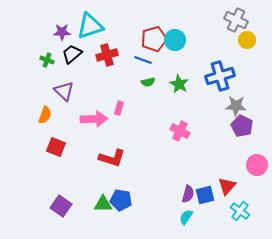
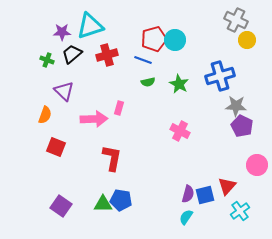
red L-shape: rotated 96 degrees counterclockwise
cyan cross: rotated 18 degrees clockwise
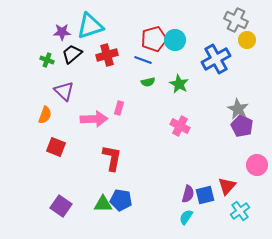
blue cross: moved 4 px left, 17 px up; rotated 12 degrees counterclockwise
gray star: moved 2 px right, 3 px down; rotated 25 degrees clockwise
pink cross: moved 5 px up
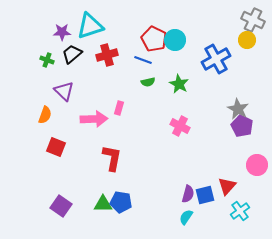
gray cross: moved 17 px right
red pentagon: rotated 30 degrees counterclockwise
blue pentagon: moved 2 px down
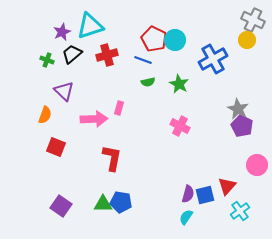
purple star: rotated 24 degrees counterclockwise
blue cross: moved 3 px left
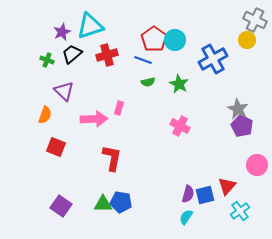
gray cross: moved 2 px right
red pentagon: rotated 10 degrees clockwise
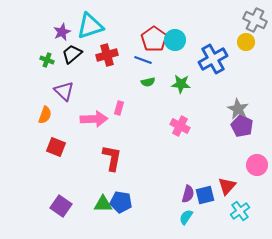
yellow circle: moved 1 px left, 2 px down
green star: moved 2 px right; rotated 24 degrees counterclockwise
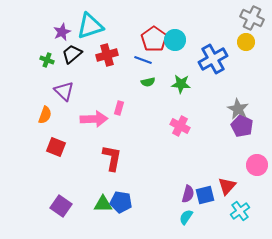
gray cross: moved 3 px left, 2 px up
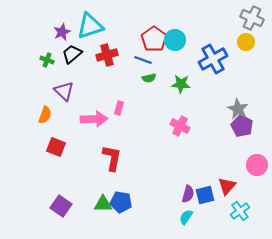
green semicircle: moved 1 px right, 4 px up
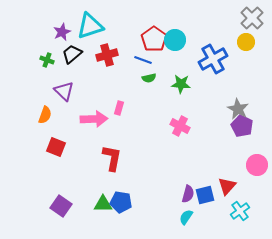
gray cross: rotated 20 degrees clockwise
